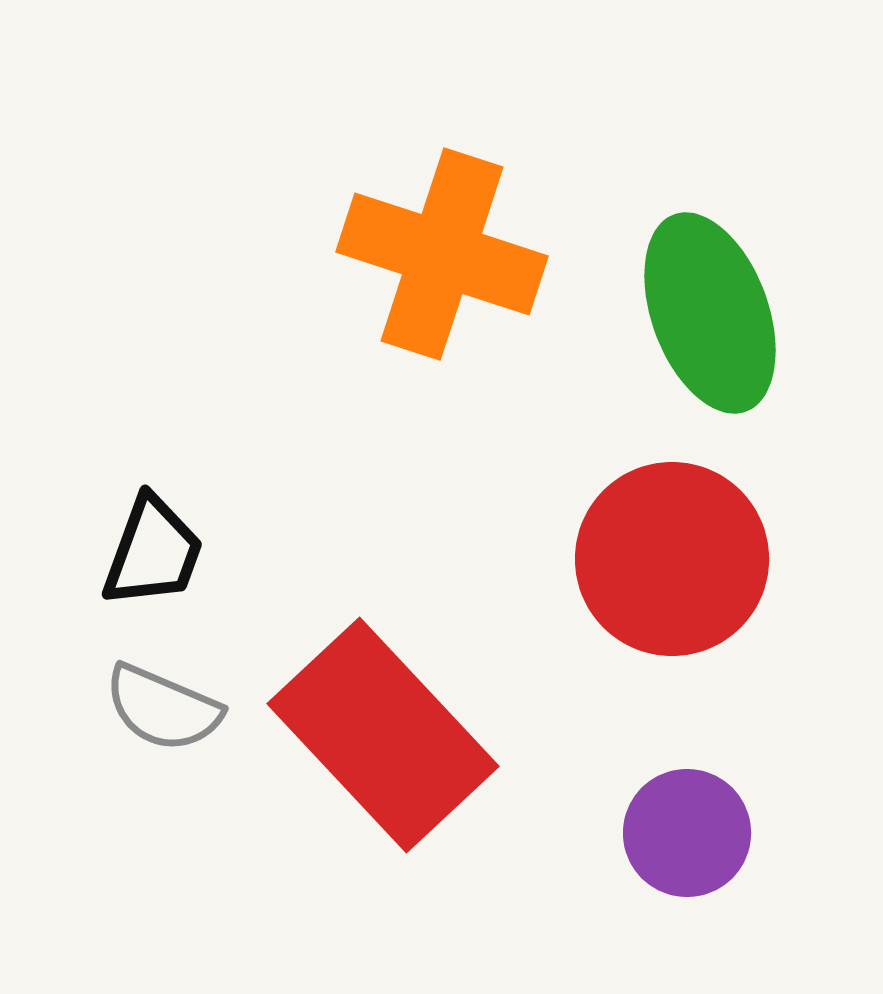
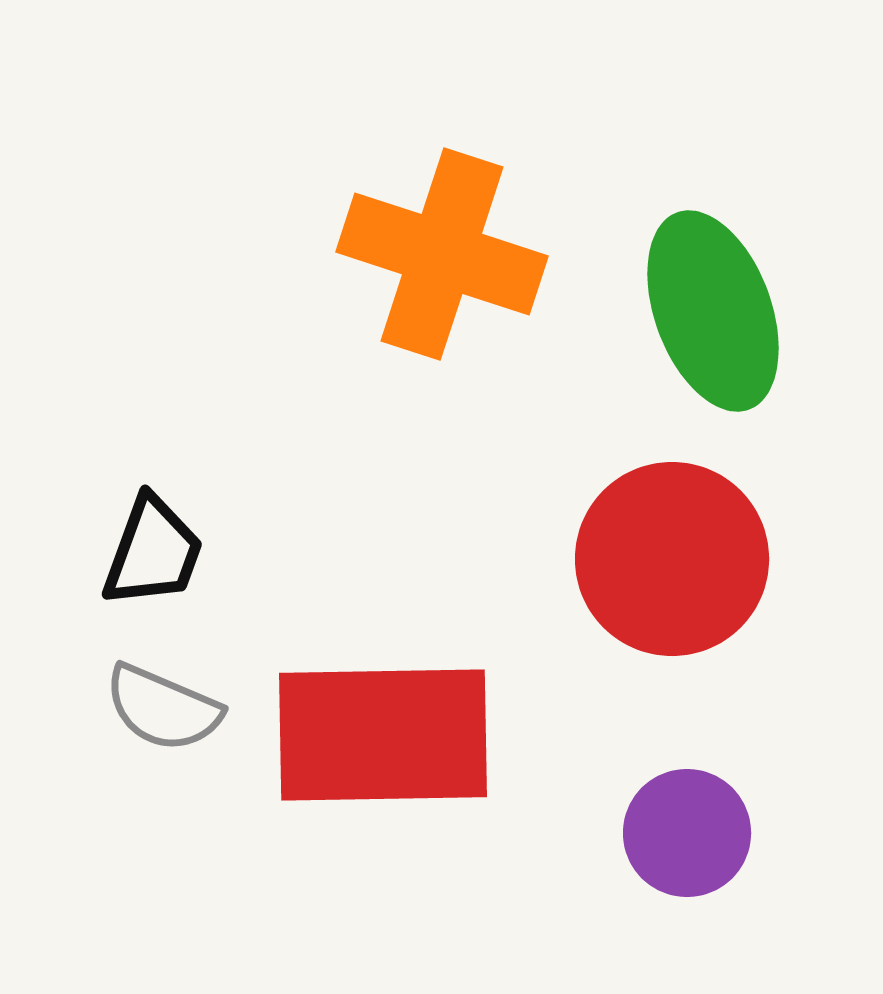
green ellipse: moved 3 px right, 2 px up
red rectangle: rotated 48 degrees counterclockwise
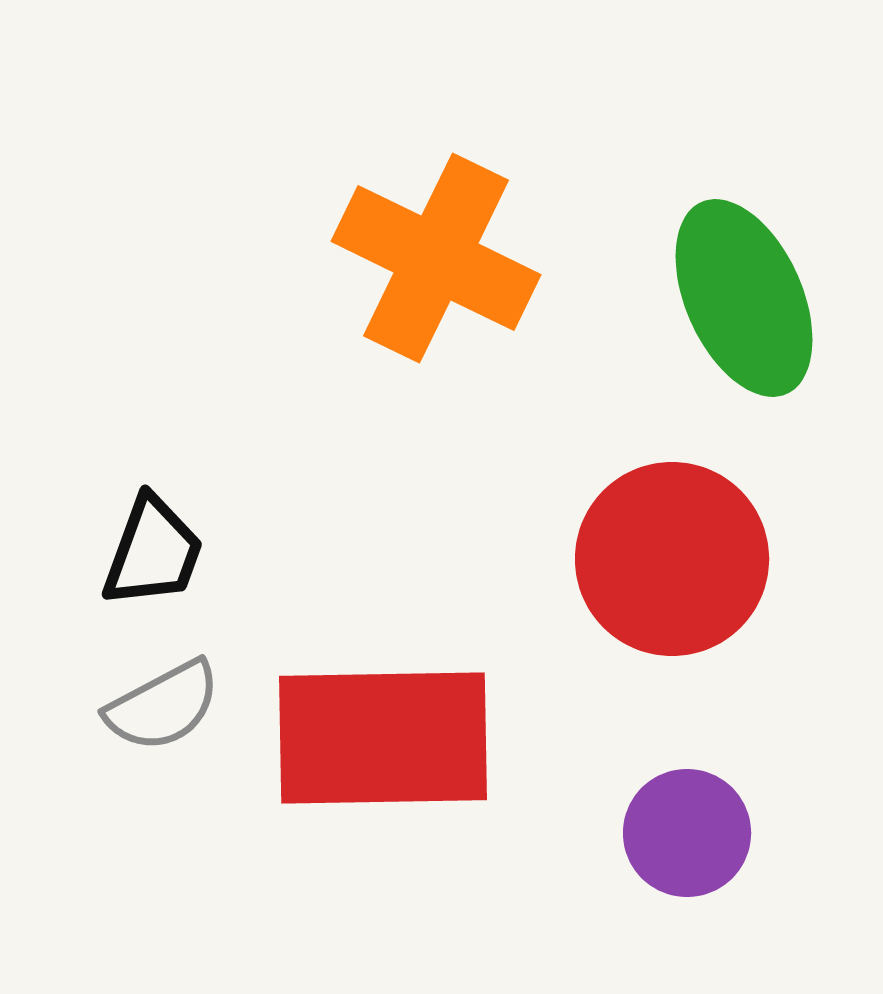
orange cross: moved 6 px left, 4 px down; rotated 8 degrees clockwise
green ellipse: moved 31 px right, 13 px up; rotated 4 degrees counterclockwise
gray semicircle: moved 2 px up; rotated 51 degrees counterclockwise
red rectangle: moved 3 px down
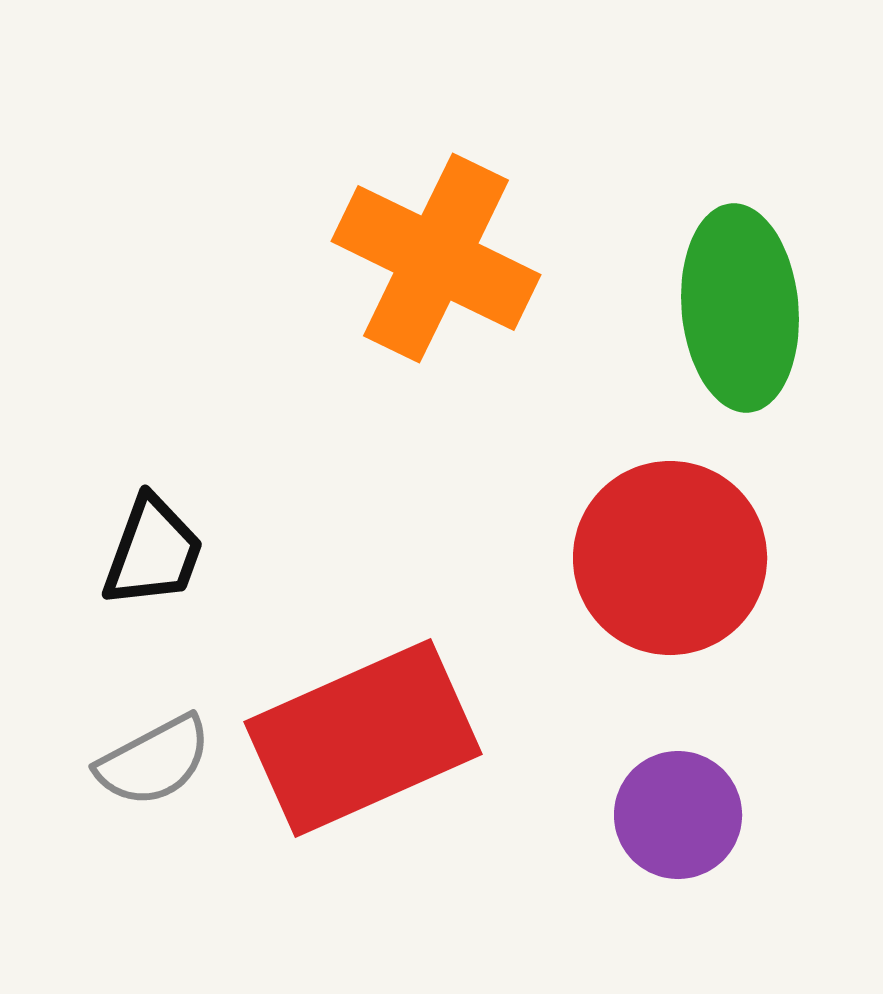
green ellipse: moved 4 px left, 10 px down; rotated 19 degrees clockwise
red circle: moved 2 px left, 1 px up
gray semicircle: moved 9 px left, 55 px down
red rectangle: moved 20 px left; rotated 23 degrees counterclockwise
purple circle: moved 9 px left, 18 px up
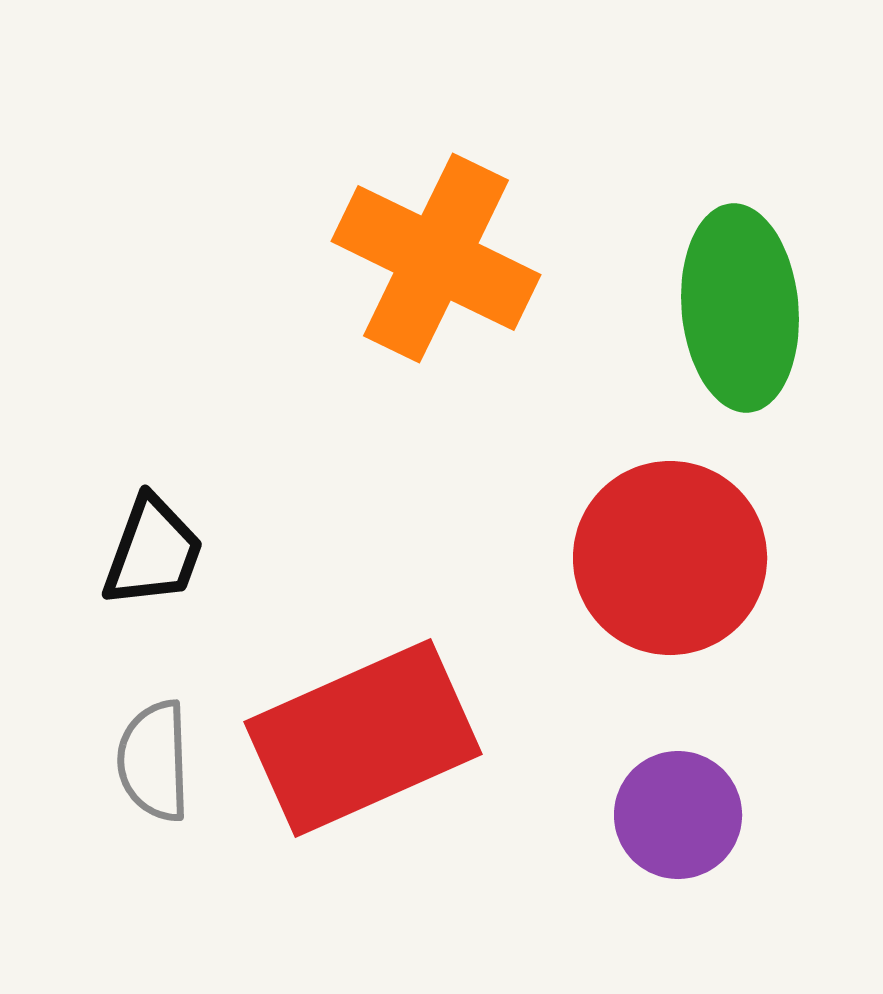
gray semicircle: rotated 116 degrees clockwise
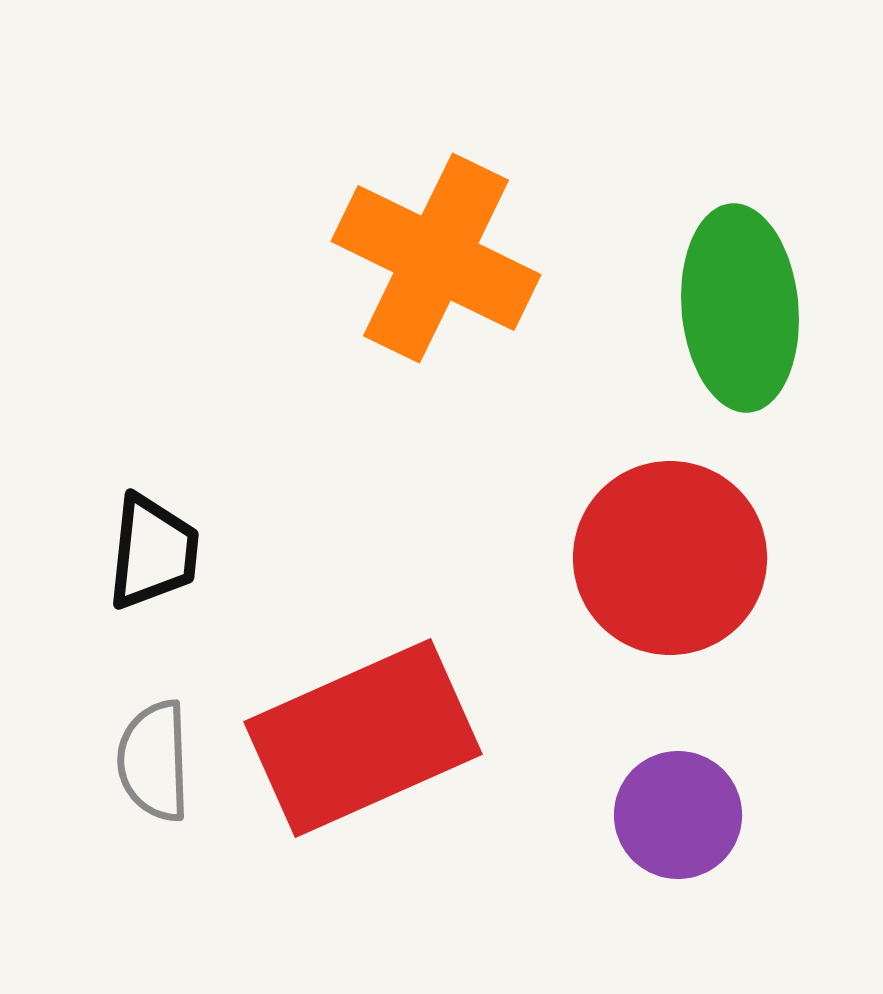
black trapezoid: rotated 14 degrees counterclockwise
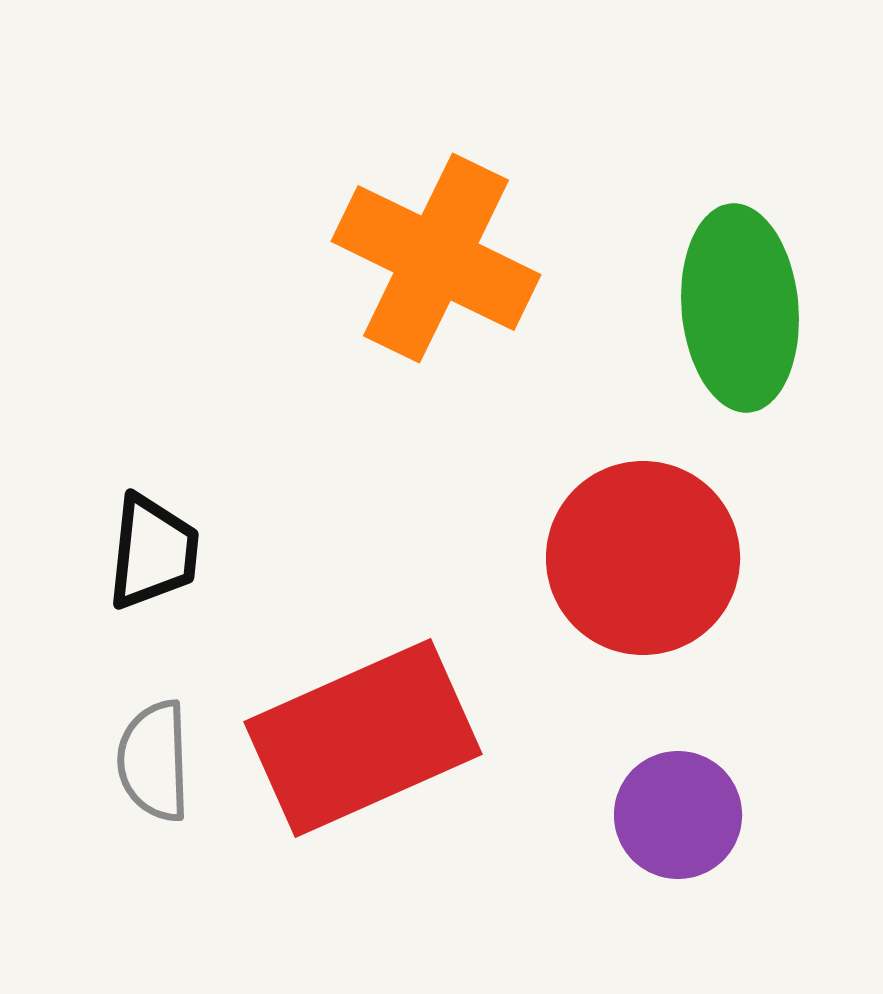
red circle: moved 27 px left
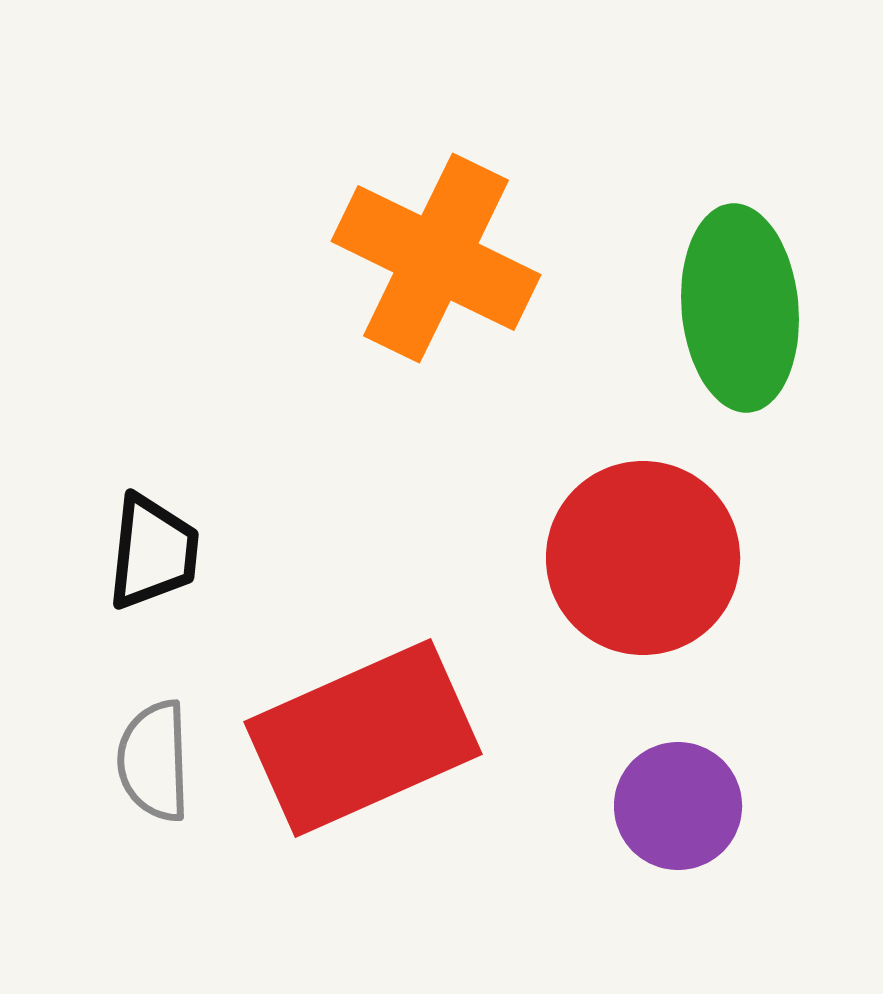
purple circle: moved 9 px up
